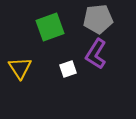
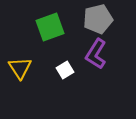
gray pentagon: rotated 8 degrees counterclockwise
white square: moved 3 px left, 1 px down; rotated 12 degrees counterclockwise
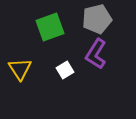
gray pentagon: moved 1 px left
yellow triangle: moved 1 px down
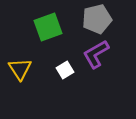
green square: moved 2 px left
purple L-shape: rotated 28 degrees clockwise
